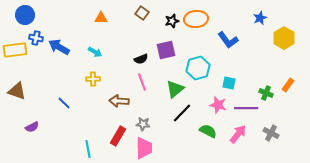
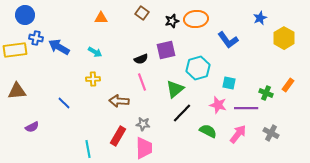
brown triangle: rotated 24 degrees counterclockwise
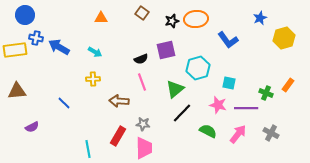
yellow hexagon: rotated 15 degrees clockwise
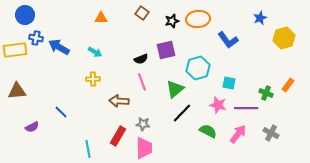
orange ellipse: moved 2 px right
blue line: moved 3 px left, 9 px down
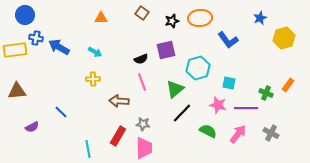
orange ellipse: moved 2 px right, 1 px up
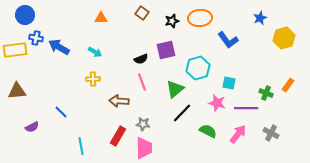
pink star: moved 1 px left, 2 px up
cyan line: moved 7 px left, 3 px up
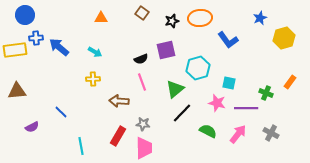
blue cross: rotated 16 degrees counterclockwise
blue arrow: rotated 10 degrees clockwise
orange rectangle: moved 2 px right, 3 px up
